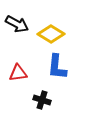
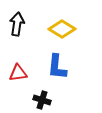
black arrow: rotated 110 degrees counterclockwise
yellow diamond: moved 11 px right, 5 px up
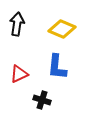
yellow diamond: rotated 8 degrees counterclockwise
red triangle: moved 1 px right, 1 px down; rotated 18 degrees counterclockwise
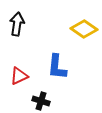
yellow diamond: moved 22 px right; rotated 12 degrees clockwise
red triangle: moved 2 px down
black cross: moved 1 px left, 1 px down
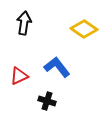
black arrow: moved 7 px right, 1 px up
blue L-shape: rotated 136 degrees clockwise
black cross: moved 6 px right
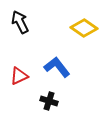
black arrow: moved 4 px left, 1 px up; rotated 35 degrees counterclockwise
yellow diamond: moved 1 px up
black cross: moved 2 px right
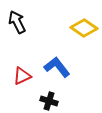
black arrow: moved 3 px left
red triangle: moved 3 px right
